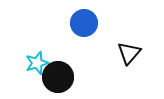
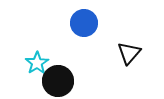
cyan star: rotated 15 degrees counterclockwise
black circle: moved 4 px down
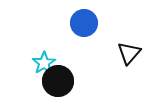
cyan star: moved 7 px right
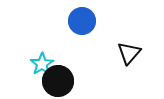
blue circle: moved 2 px left, 2 px up
cyan star: moved 2 px left, 1 px down
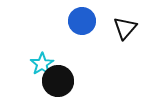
black triangle: moved 4 px left, 25 px up
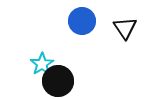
black triangle: rotated 15 degrees counterclockwise
